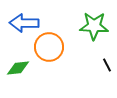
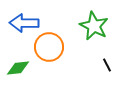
green star: rotated 24 degrees clockwise
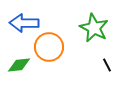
green star: moved 2 px down
green diamond: moved 1 px right, 3 px up
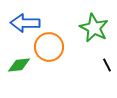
blue arrow: moved 1 px right
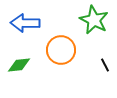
green star: moved 8 px up
orange circle: moved 12 px right, 3 px down
black line: moved 2 px left
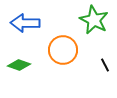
orange circle: moved 2 px right
green diamond: rotated 25 degrees clockwise
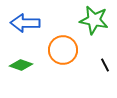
green star: rotated 16 degrees counterclockwise
green diamond: moved 2 px right
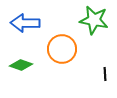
orange circle: moved 1 px left, 1 px up
black line: moved 9 px down; rotated 24 degrees clockwise
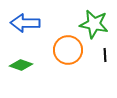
green star: moved 4 px down
orange circle: moved 6 px right, 1 px down
black line: moved 19 px up
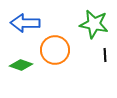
orange circle: moved 13 px left
